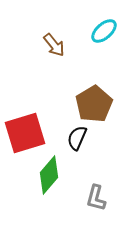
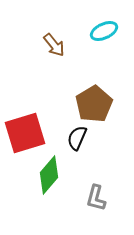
cyan ellipse: rotated 16 degrees clockwise
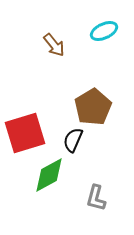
brown pentagon: moved 1 px left, 3 px down
black semicircle: moved 4 px left, 2 px down
green diamond: rotated 21 degrees clockwise
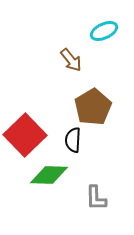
brown arrow: moved 17 px right, 15 px down
red square: moved 2 px down; rotated 27 degrees counterclockwise
black semicircle: rotated 20 degrees counterclockwise
green diamond: rotated 30 degrees clockwise
gray L-shape: rotated 16 degrees counterclockwise
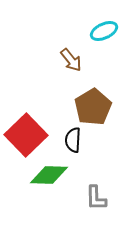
red square: moved 1 px right
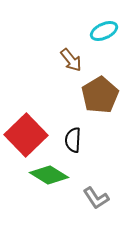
brown pentagon: moved 7 px right, 12 px up
green diamond: rotated 30 degrees clockwise
gray L-shape: rotated 32 degrees counterclockwise
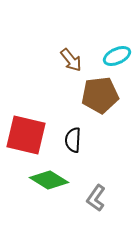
cyan ellipse: moved 13 px right, 25 px down
brown pentagon: rotated 24 degrees clockwise
red square: rotated 33 degrees counterclockwise
green diamond: moved 5 px down
gray L-shape: rotated 68 degrees clockwise
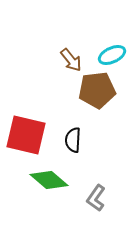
cyan ellipse: moved 5 px left, 1 px up
brown pentagon: moved 3 px left, 5 px up
green diamond: rotated 9 degrees clockwise
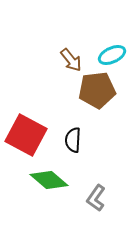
red square: rotated 15 degrees clockwise
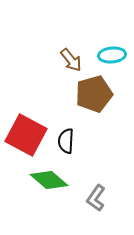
cyan ellipse: rotated 20 degrees clockwise
brown pentagon: moved 3 px left, 4 px down; rotated 9 degrees counterclockwise
black semicircle: moved 7 px left, 1 px down
